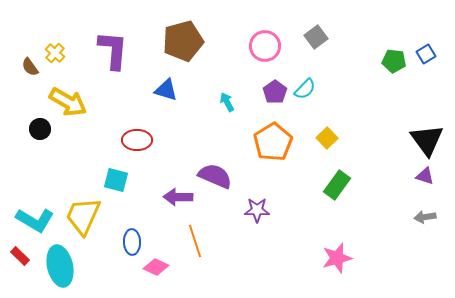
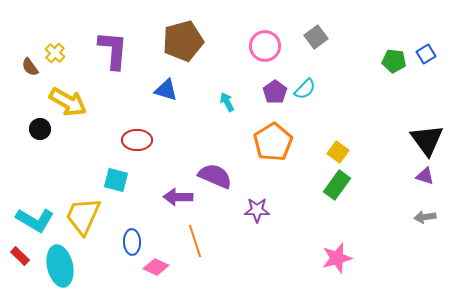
yellow square: moved 11 px right, 14 px down; rotated 10 degrees counterclockwise
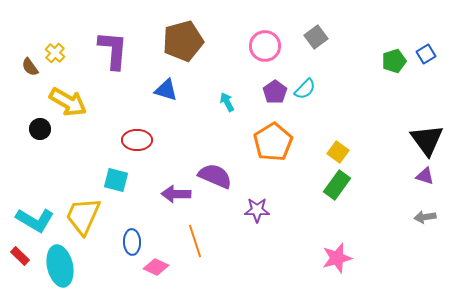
green pentagon: rotated 25 degrees counterclockwise
purple arrow: moved 2 px left, 3 px up
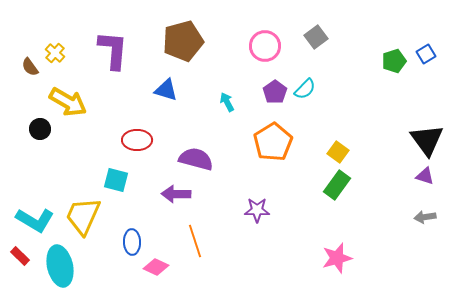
purple semicircle: moved 19 px left, 17 px up; rotated 8 degrees counterclockwise
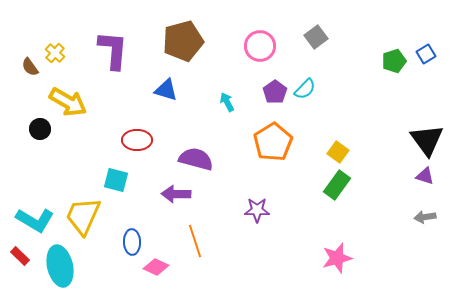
pink circle: moved 5 px left
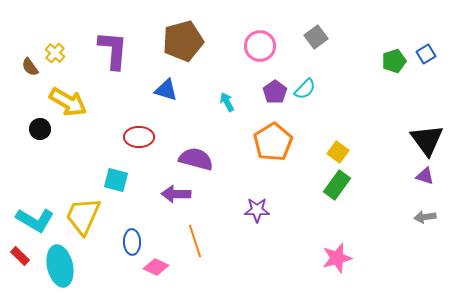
red ellipse: moved 2 px right, 3 px up
